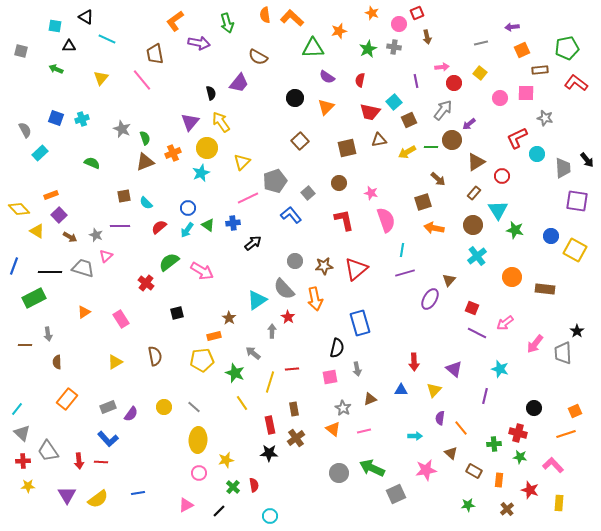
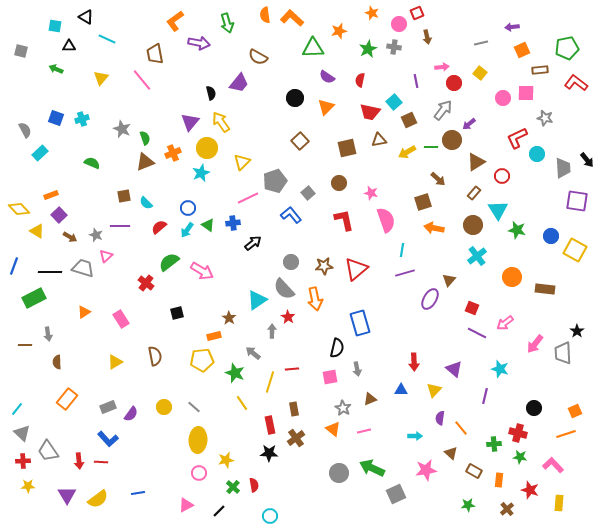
pink circle at (500, 98): moved 3 px right
green star at (515, 230): moved 2 px right
gray circle at (295, 261): moved 4 px left, 1 px down
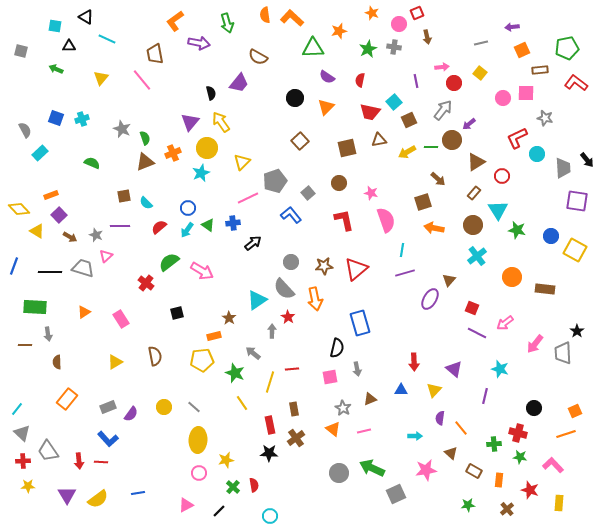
green rectangle at (34, 298): moved 1 px right, 9 px down; rotated 30 degrees clockwise
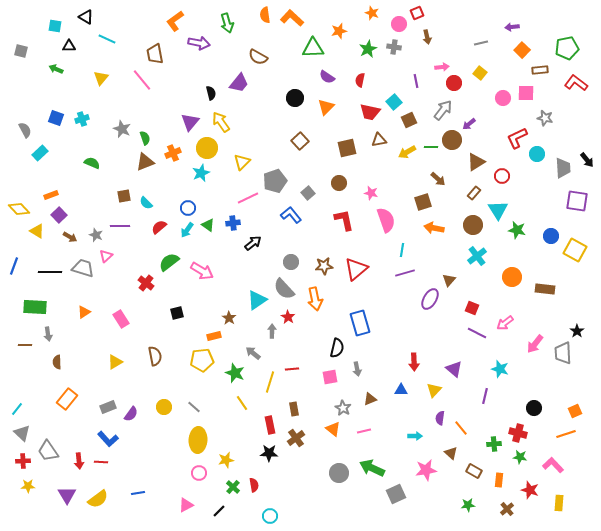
orange square at (522, 50): rotated 21 degrees counterclockwise
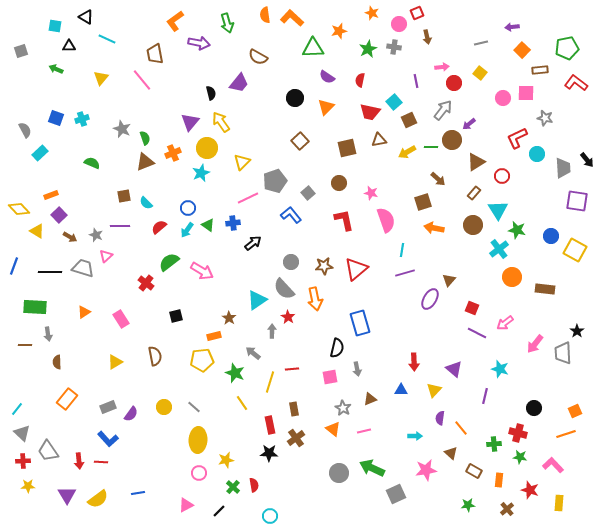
gray square at (21, 51): rotated 32 degrees counterclockwise
cyan cross at (477, 256): moved 22 px right, 7 px up
black square at (177, 313): moved 1 px left, 3 px down
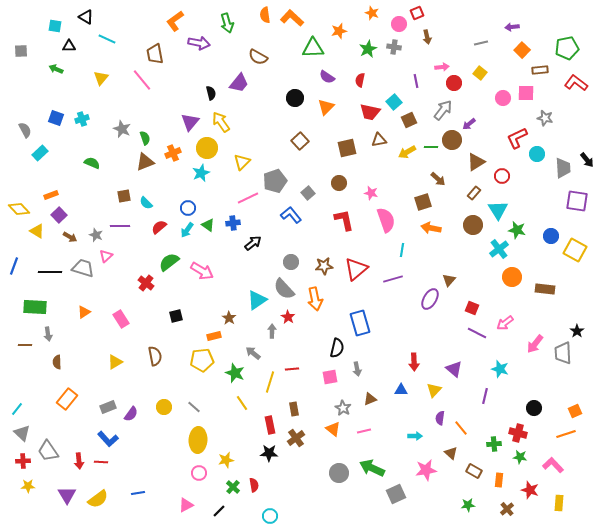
gray square at (21, 51): rotated 16 degrees clockwise
orange arrow at (434, 228): moved 3 px left
purple line at (405, 273): moved 12 px left, 6 px down
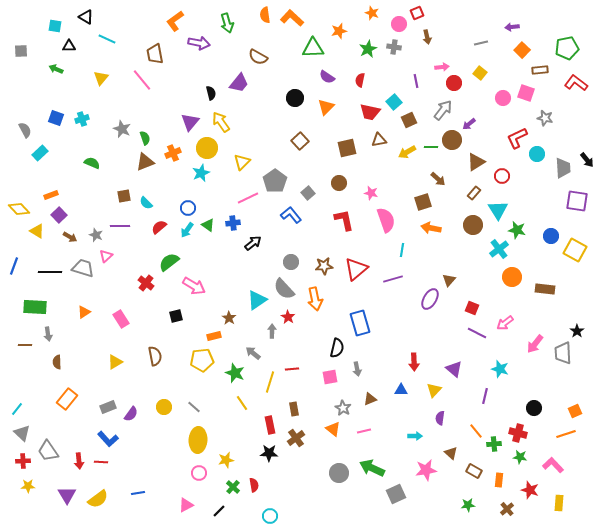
pink square at (526, 93): rotated 18 degrees clockwise
gray pentagon at (275, 181): rotated 15 degrees counterclockwise
pink arrow at (202, 271): moved 8 px left, 15 px down
orange line at (461, 428): moved 15 px right, 3 px down
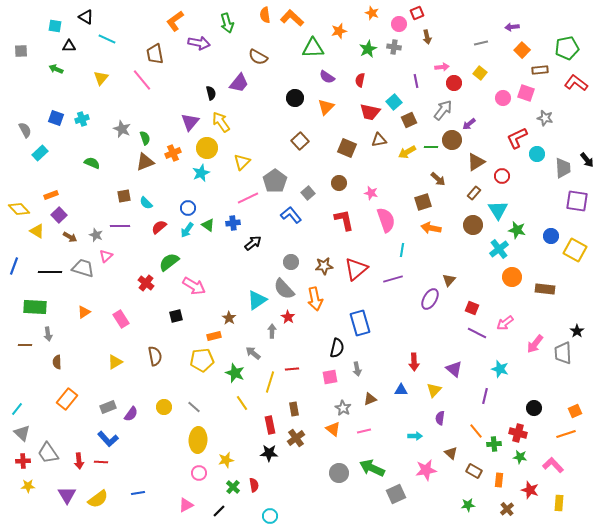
brown square at (347, 148): rotated 36 degrees clockwise
gray trapezoid at (48, 451): moved 2 px down
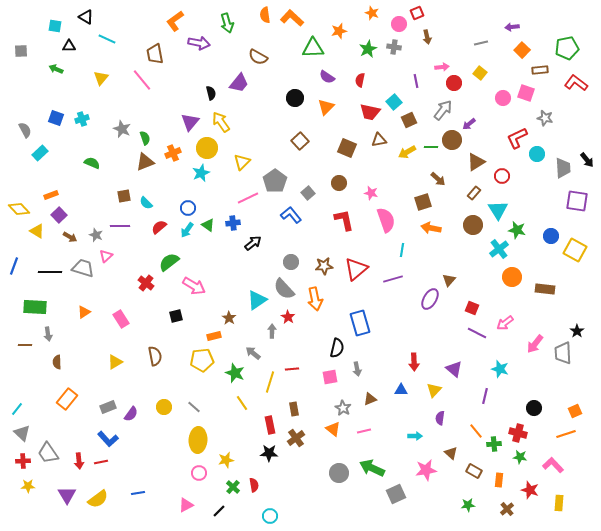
red line at (101, 462): rotated 16 degrees counterclockwise
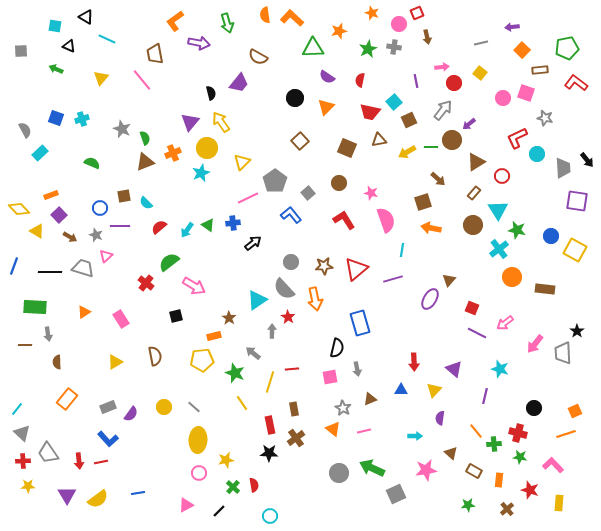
black triangle at (69, 46): rotated 24 degrees clockwise
blue circle at (188, 208): moved 88 px left
red L-shape at (344, 220): rotated 20 degrees counterclockwise
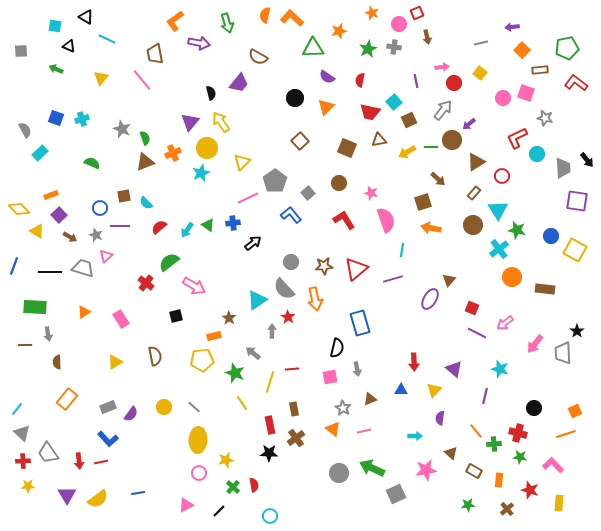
orange semicircle at (265, 15): rotated 21 degrees clockwise
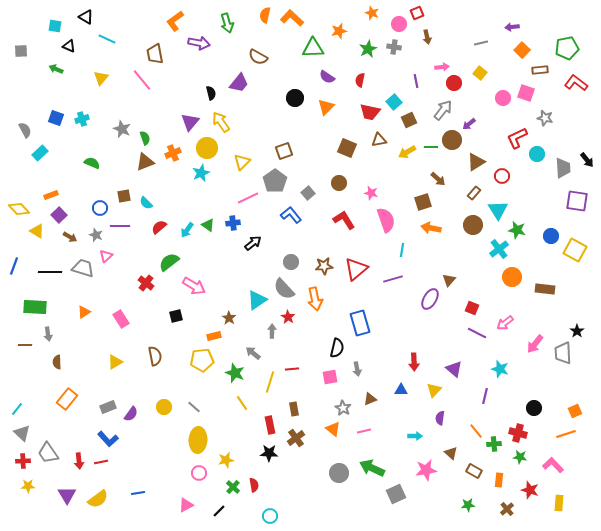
brown square at (300, 141): moved 16 px left, 10 px down; rotated 24 degrees clockwise
